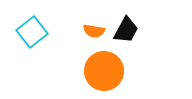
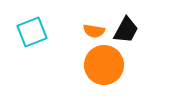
cyan square: rotated 16 degrees clockwise
orange circle: moved 6 px up
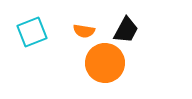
orange semicircle: moved 10 px left
orange circle: moved 1 px right, 2 px up
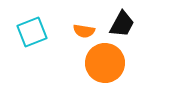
black trapezoid: moved 4 px left, 6 px up
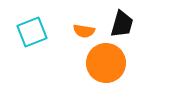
black trapezoid: rotated 12 degrees counterclockwise
orange circle: moved 1 px right
